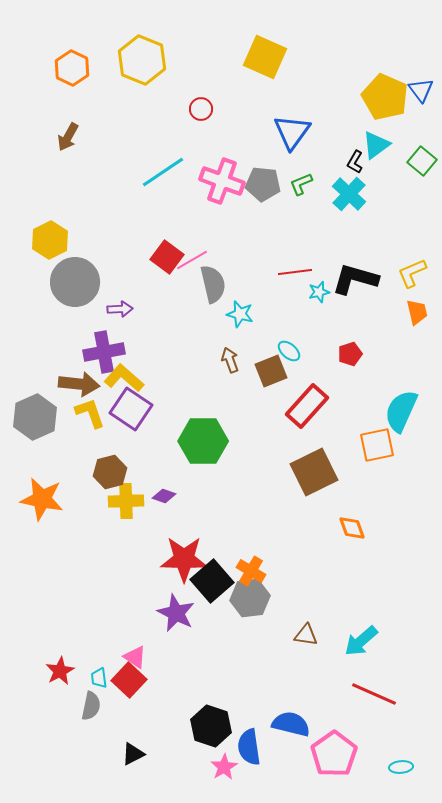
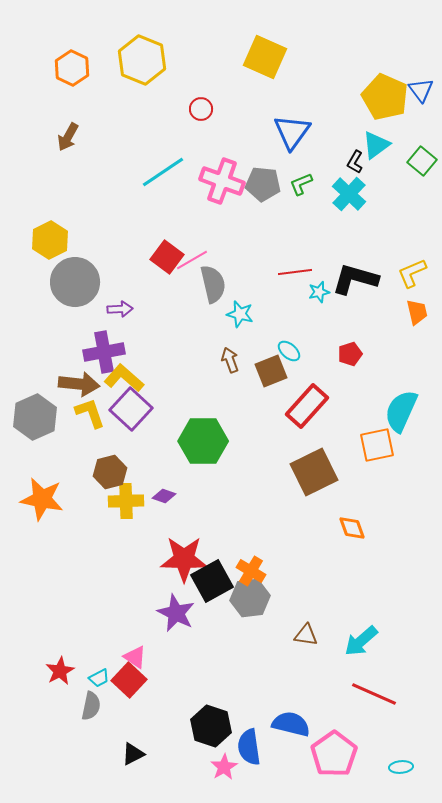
purple square at (131, 409): rotated 9 degrees clockwise
black square at (212, 581): rotated 12 degrees clockwise
cyan trapezoid at (99, 678): rotated 110 degrees counterclockwise
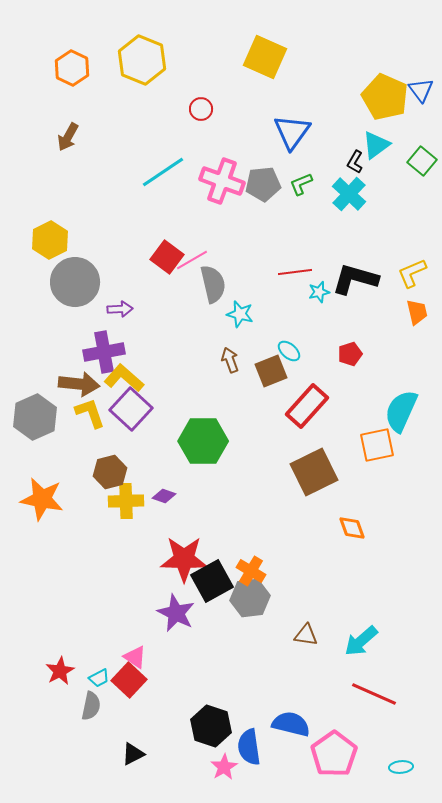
gray pentagon at (263, 184): rotated 12 degrees counterclockwise
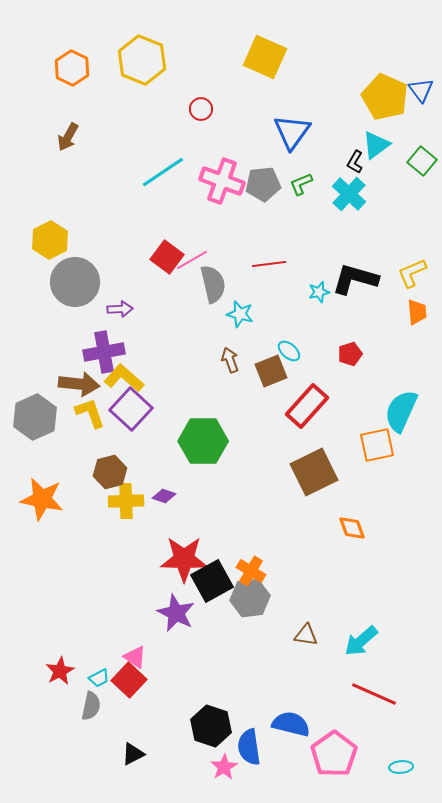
red line at (295, 272): moved 26 px left, 8 px up
orange trapezoid at (417, 312): rotated 8 degrees clockwise
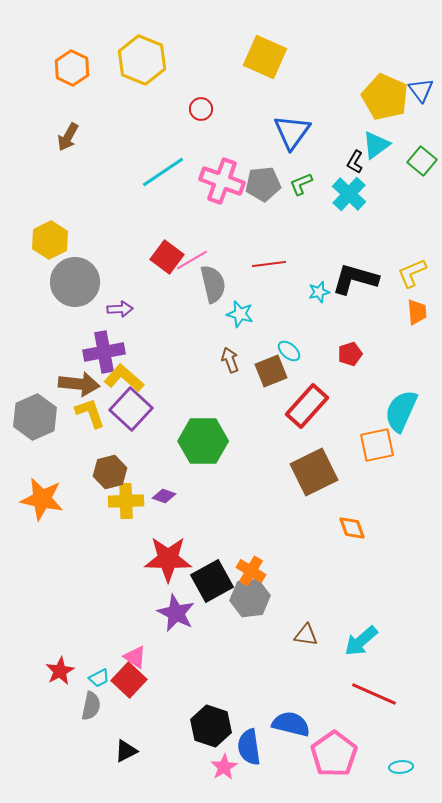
red star at (184, 559): moved 16 px left
black triangle at (133, 754): moved 7 px left, 3 px up
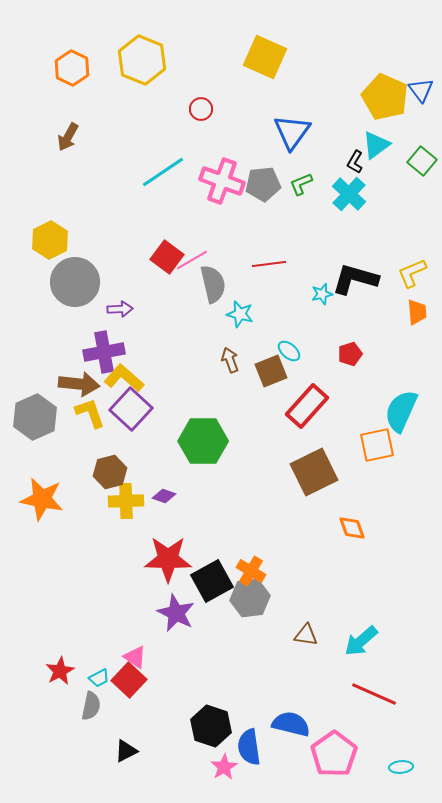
cyan star at (319, 292): moved 3 px right, 2 px down
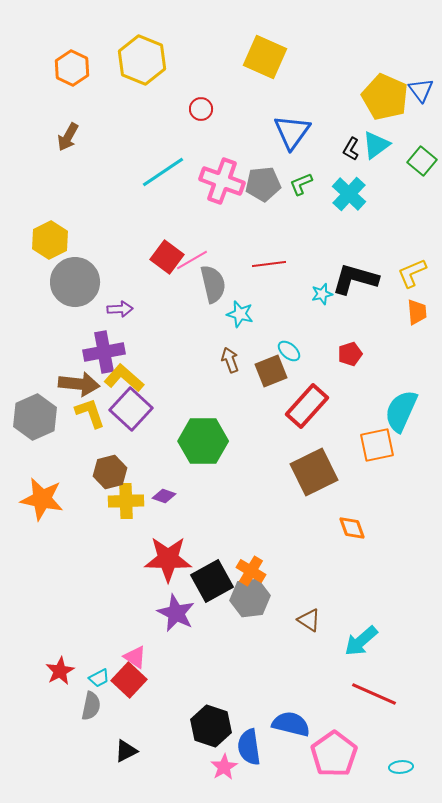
black L-shape at (355, 162): moved 4 px left, 13 px up
brown triangle at (306, 635): moved 3 px right, 15 px up; rotated 25 degrees clockwise
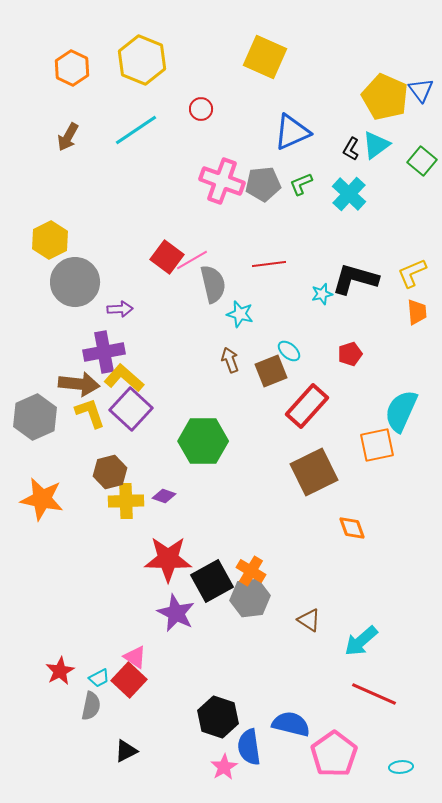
blue triangle at (292, 132): rotated 30 degrees clockwise
cyan line at (163, 172): moved 27 px left, 42 px up
black hexagon at (211, 726): moved 7 px right, 9 px up
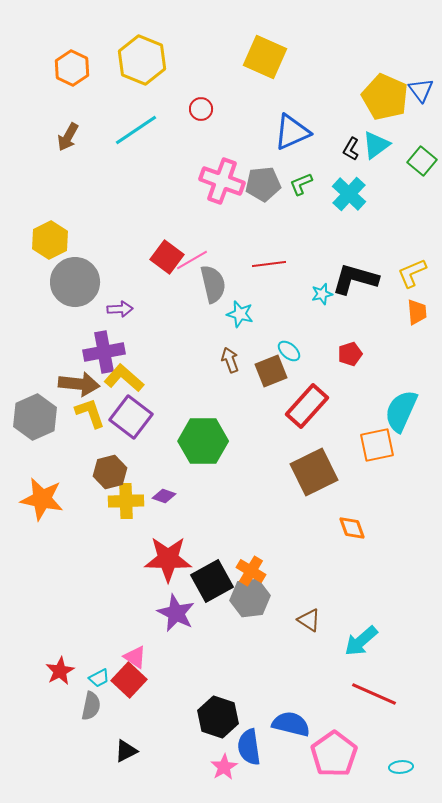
purple square at (131, 409): moved 8 px down; rotated 6 degrees counterclockwise
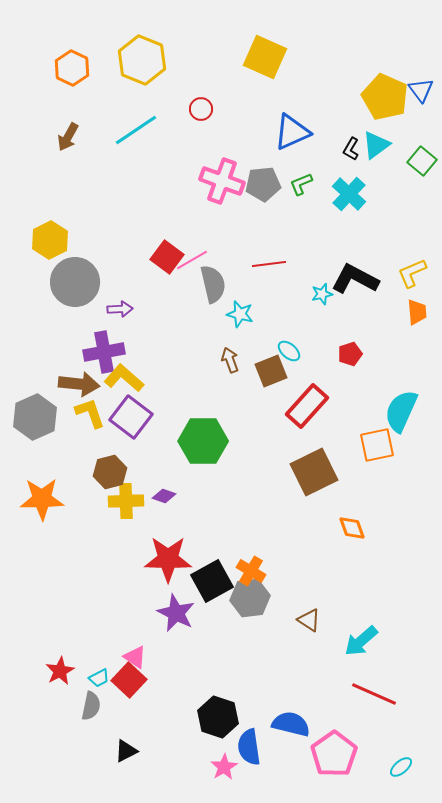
black L-shape at (355, 279): rotated 12 degrees clockwise
orange star at (42, 499): rotated 12 degrees counterclockwise
cyan ellipse at (401, 767): rotated 35 degrees counterclockwise
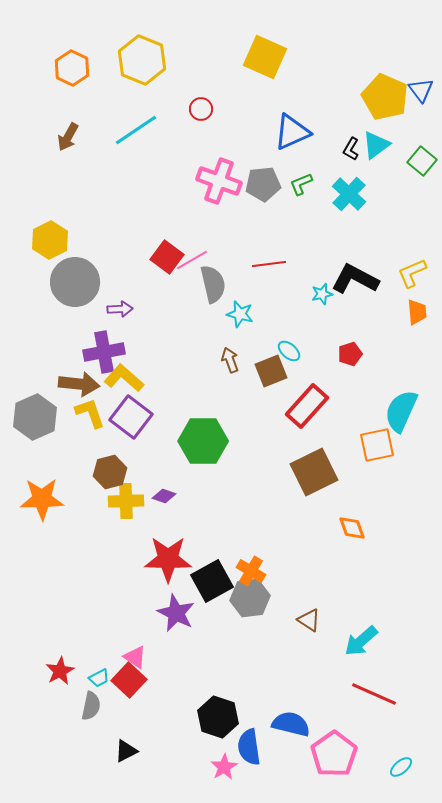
pink cross at (222, 181): moved 3 px left
